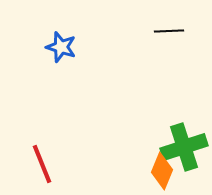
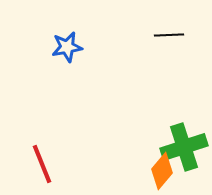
black line: moved 4 px down
blue star: moved 6 px right; rotated 28 degrees counterclockwise
orange diamond: rotated 18 degrees clockwise
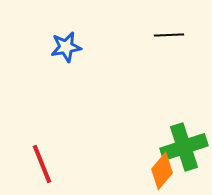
blue star: moved 1 px left
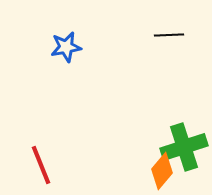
red line: moved 1 px left, 1 px down
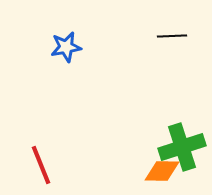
black line: moved 3 px right, 1 px down
green cross: moved 2 px left
orange diamond: rotated 51 degrees clockwise
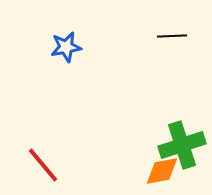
green cross: moved 2 px up
red line: moved 2 px right; rotated 18 degrees counterclockwise
orange diamond: rotated 12 degrees counterclockwise
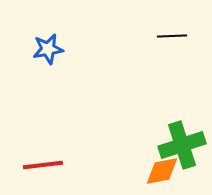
blue star: moved 18 px left, 2 px down
red line: rotated 57 degrees counterclockwise
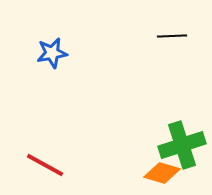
blue star: moved 4 px right, 4 px down
red line: moved 2 px right; rotated 36 degrees clockwise
orange diamond: moved 2 px down; rotated 27 degrees clockwise
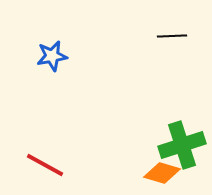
blue star: moved 3 px down
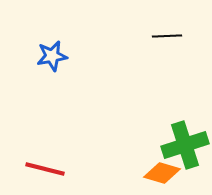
black line: moved 5 px left
green cross: moved 3 px right
red line: moved 4 px down; rotated 15 degrees counterclockwise
